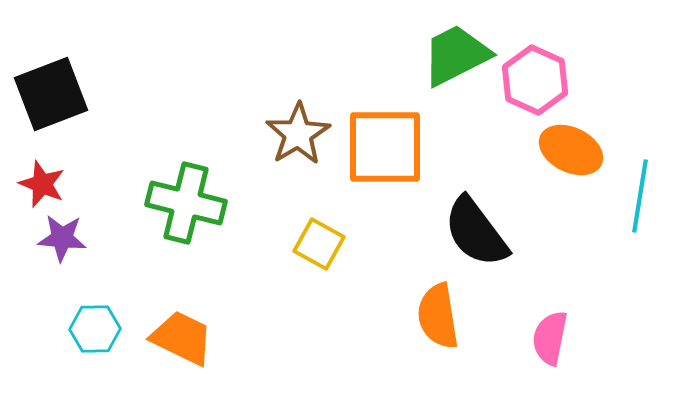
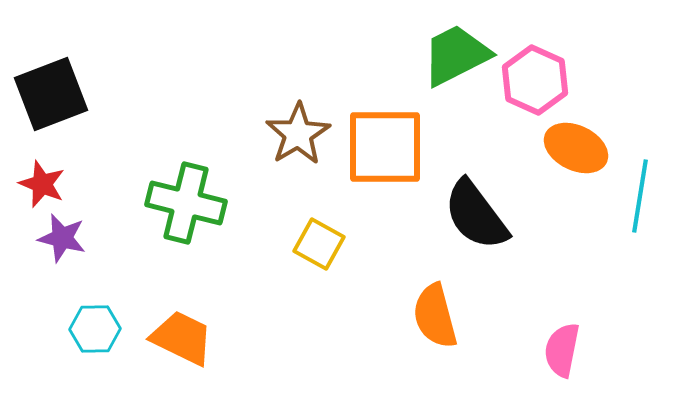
orange ellipse: moved 5 px right, 2 px up
black semicircle: moved 17 px up
purple star: rotated 9 degrees clockwise
orange semicircle: moved 3 px left; rotated 6 degrees counterclockwise
pink semicircle: moved 12 px right, 12 px down
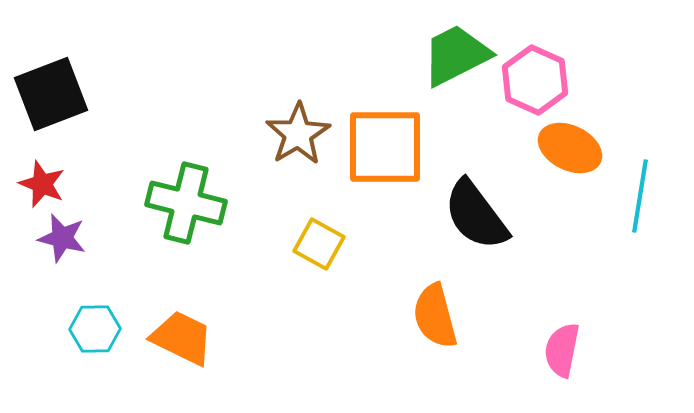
orange ellipse: moved 6 px left
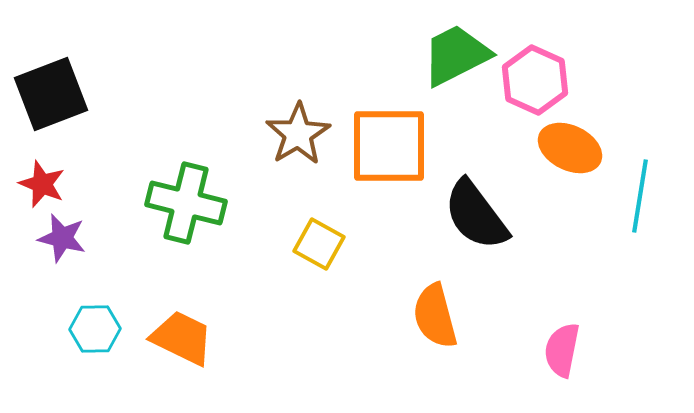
orange square: moved 4 px right, 1 px up
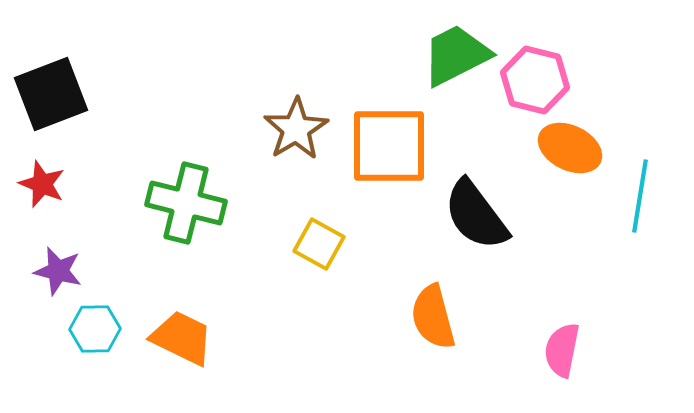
pink hexagon: rotated 10 degrees counterclockwise
brown star: moved 2 px left, 5 px up
purple star: moved 4 px left, 33 px down
orange semicircle: moved 2 px left, 1 px down
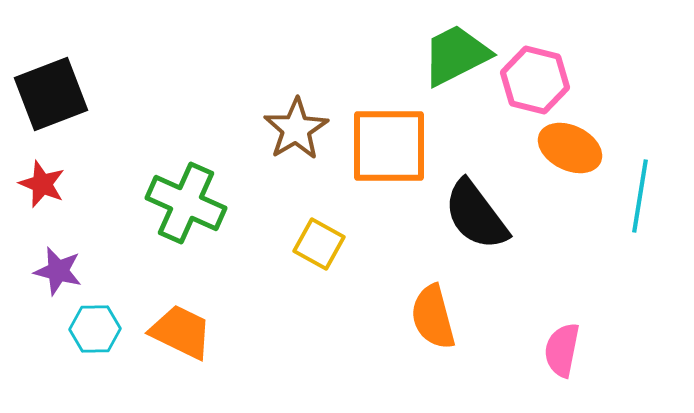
green cross: rotated 10 degrees clockwise
orange trapezoid: moved 1 px left, 6 px up
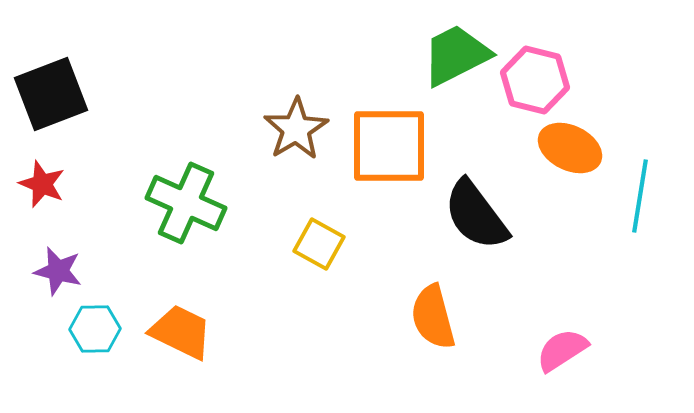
pink semicircle: rotated 46 degrees clockwise
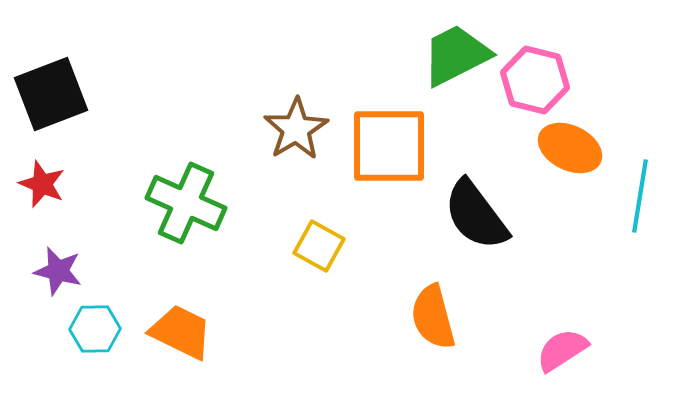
yellow square: moved 2 px down
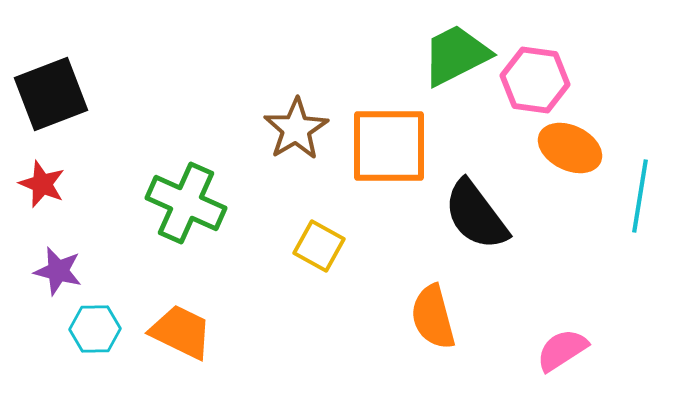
pink hexagon: rotated 6 degrees counterclockwise
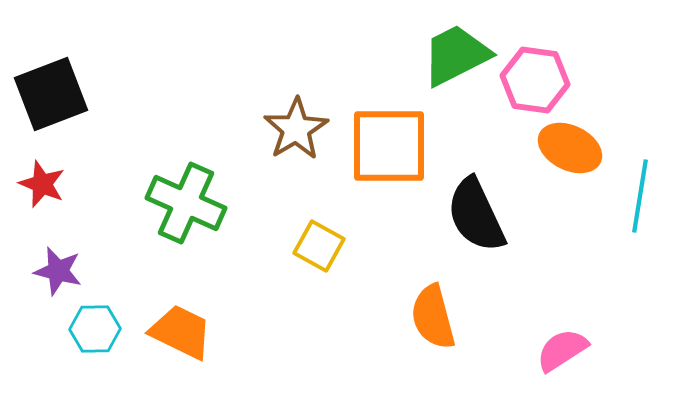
black semicircle: rotated 12 degrees clockwise
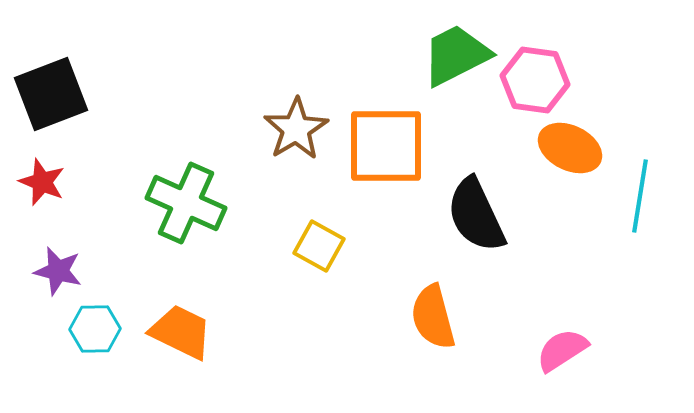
orange square: moved 3 px left
red star: moved 2 px up
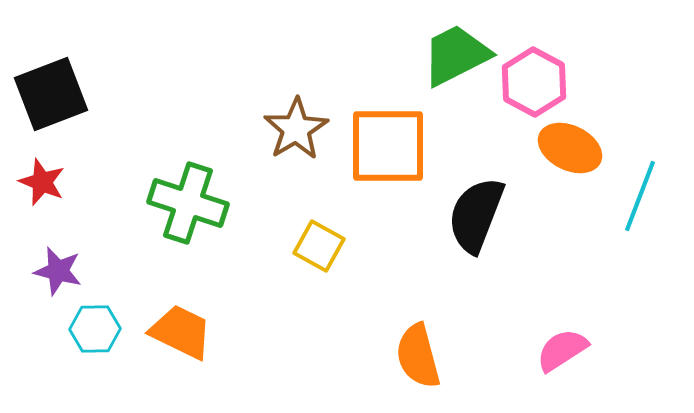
pink hexagon: moved 1 px left, 2 px down; rotated 20 degrees clockwise
orange square: moved 2 px right
cyan line: rotated 12 degrees clockwise
green cross: moved 2 px right; rotated 6 degrees counterclockwise
black semicircle: rotated 46 degrees clockwise
orange semicircle: moved 15 px left, 39 px down
